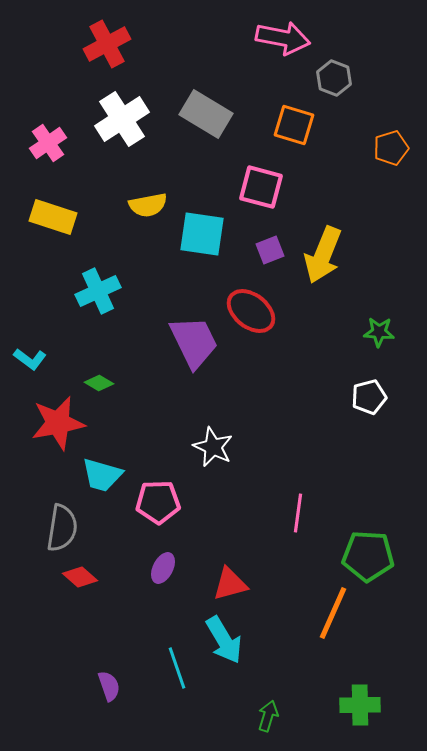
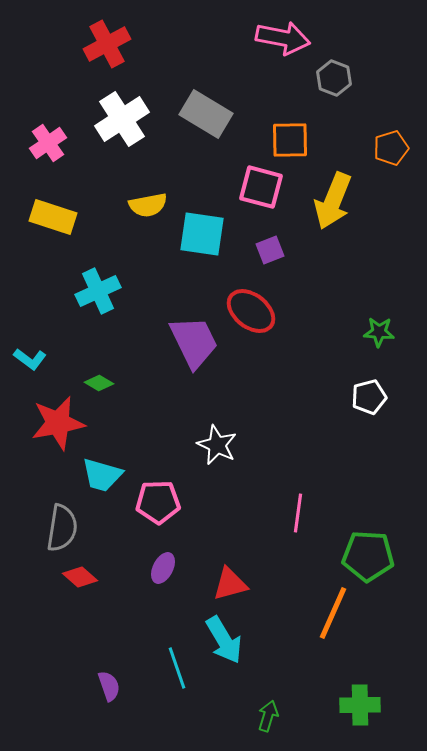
orange square: moved 4 px left, 15 px down; rotated 18 degrees counterclockwise
yellow arrow: moved 10 px right, 54 px up
white star: moved 4 px right, 2 px up
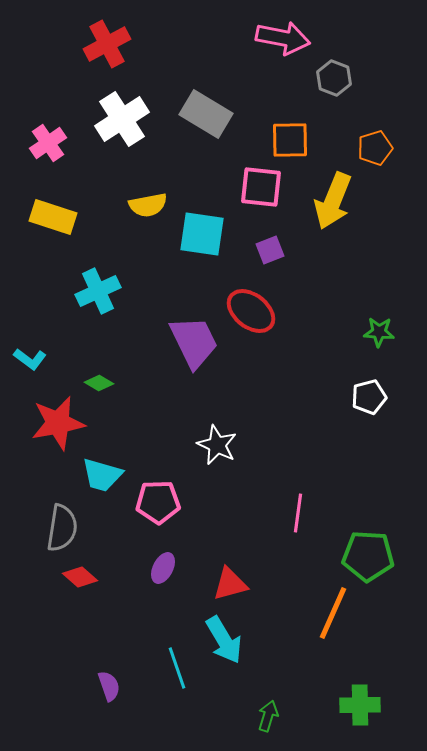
orange pentagon: moved 16 px left
pink square: rotated 9 degrees counterclockwise
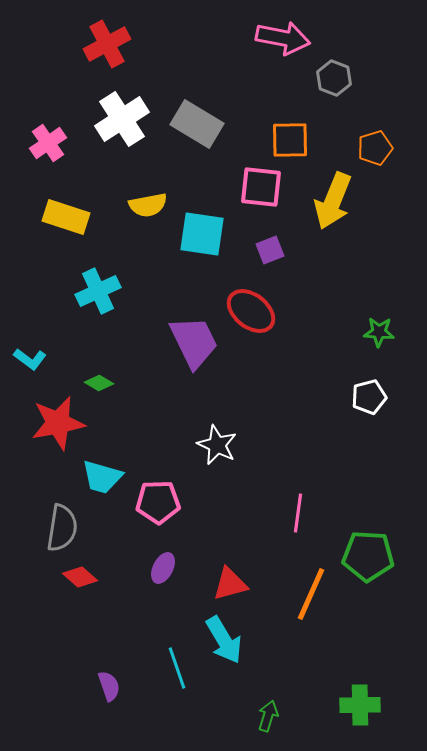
gray rectangle: moved 9 px left, 10 px down
yellow rectangle: moved 13 px right
cyan trapezoid: moved 2 px down
orange line: moved 22 px left, 19 px up
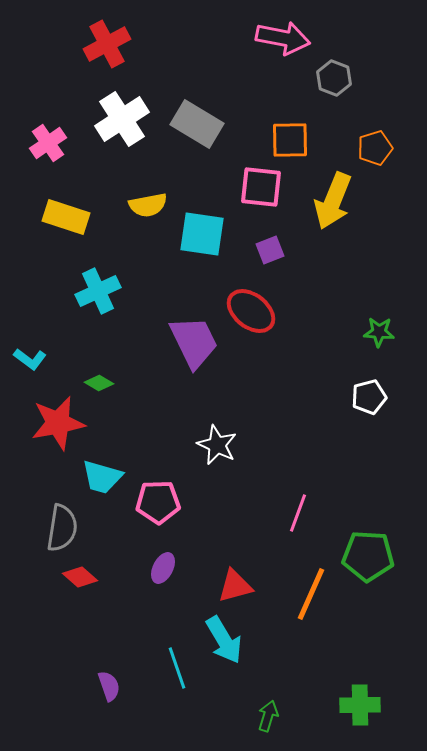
pink line: rotated 12 degrees clockwise
red triangle: moved 5 px right, 2 px down
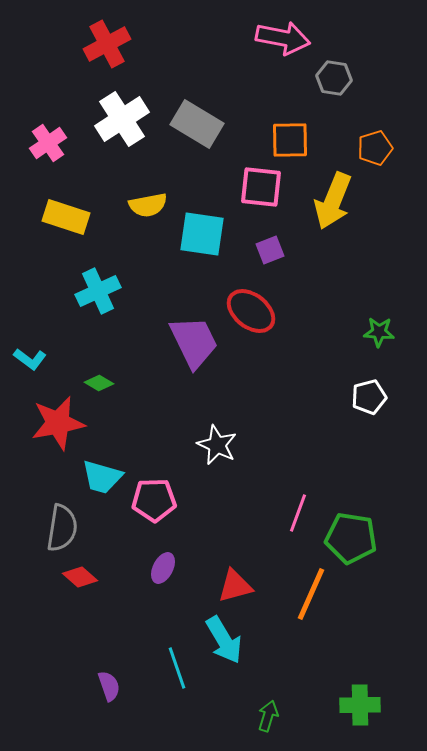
gray hexagon: rotated 12 degrees counterclockwise
pink pentagon: moved 4 px left, 2 px up
green pentagon: moved 17 px left, 18 px up; rotated 6 degrees clockwise
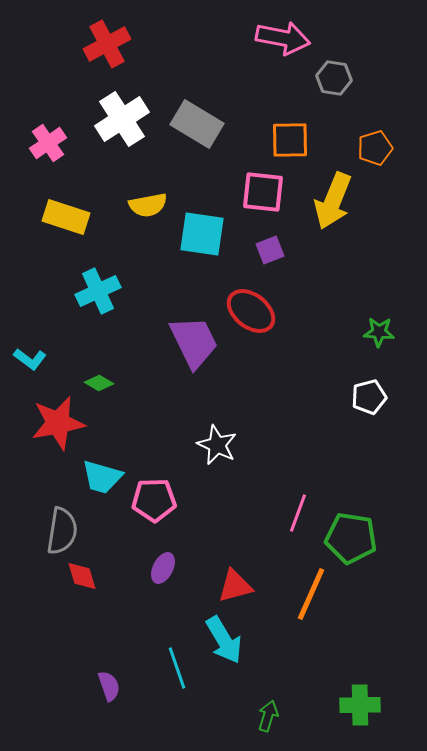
pink square: moved 2 px right, 5 px down
gray semicircle: moved 3 px down
red diamond: moved 2 px right, 1 px up; rotated 32 degrees clockwise
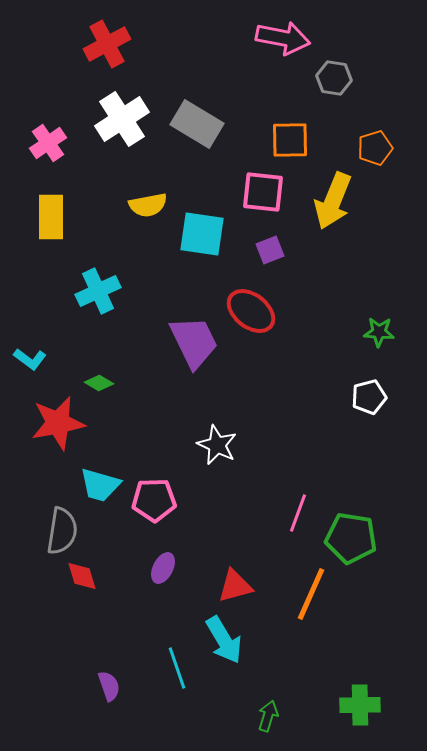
yellow rectangle: moved 15 px left; rotated 72 degrees clockwise
cyan trapezoid: moved 2 px left, 8 px down
